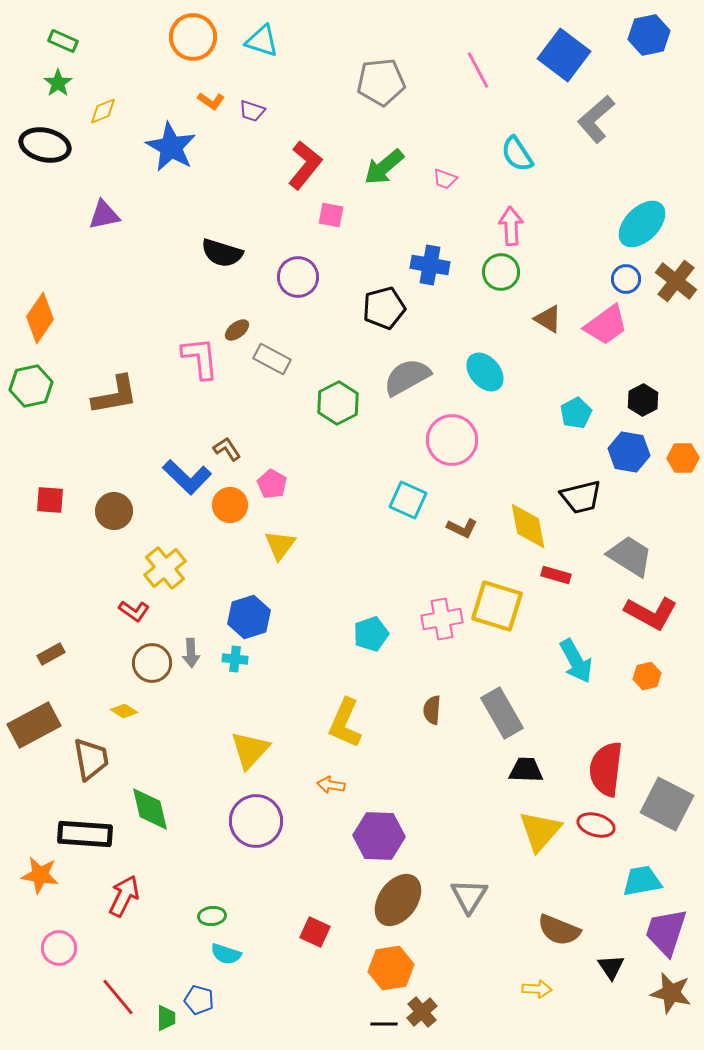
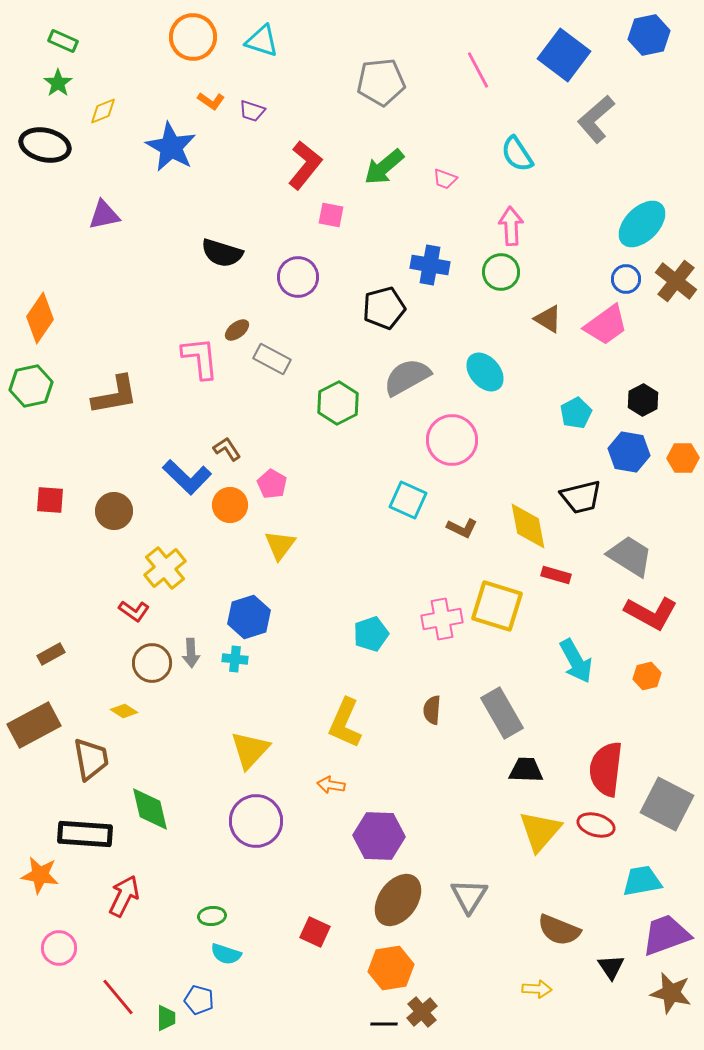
purple trapezoid at (666, 932): moved 3 px down; rotated 52 degrees clockwise
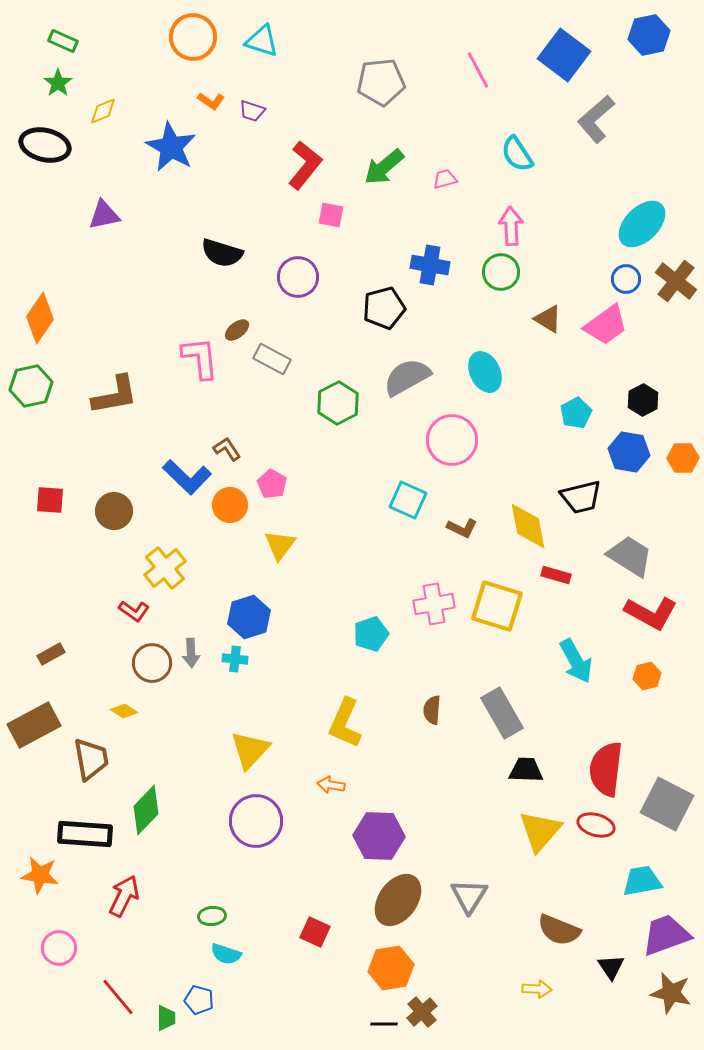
pink trapezoid at (445, 179): rotated 145 degrees clockwise
cyan ellipse at (485, 372): rotated 15 degrees clockwise
pink cross at (442, 619): moved 8 px left, 15 px up
green diamond at (150, 809): moved 4 px left, 1 px down; rotated 57 degrees clockwise
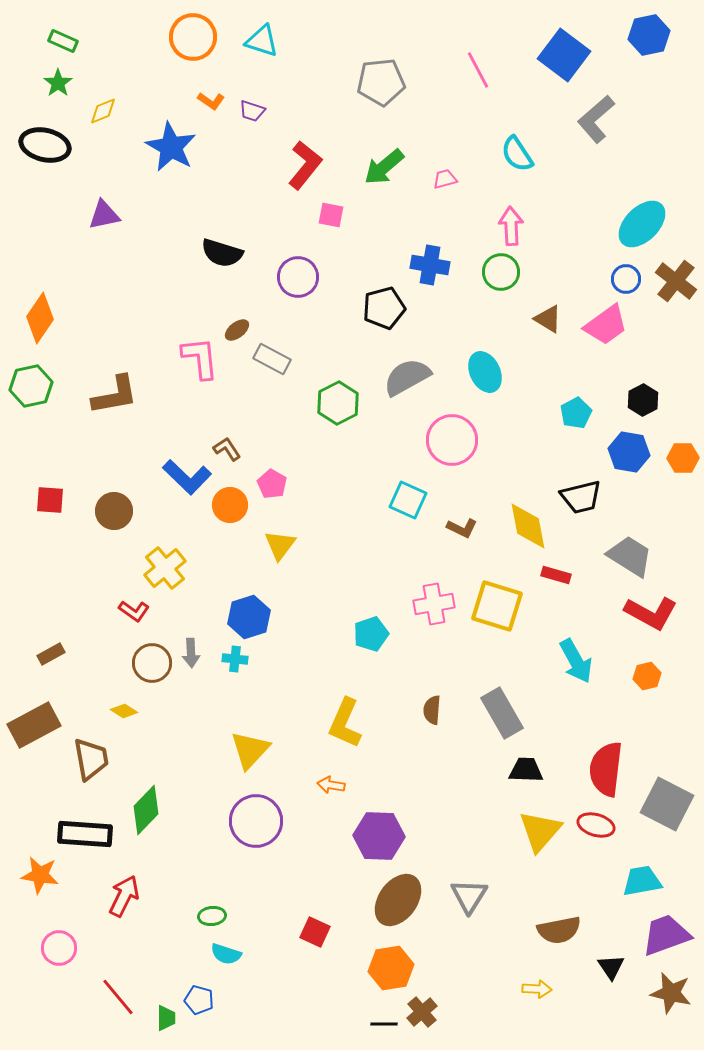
brown semicircle at (559, 930): rotated 33 degrees counterclockwise
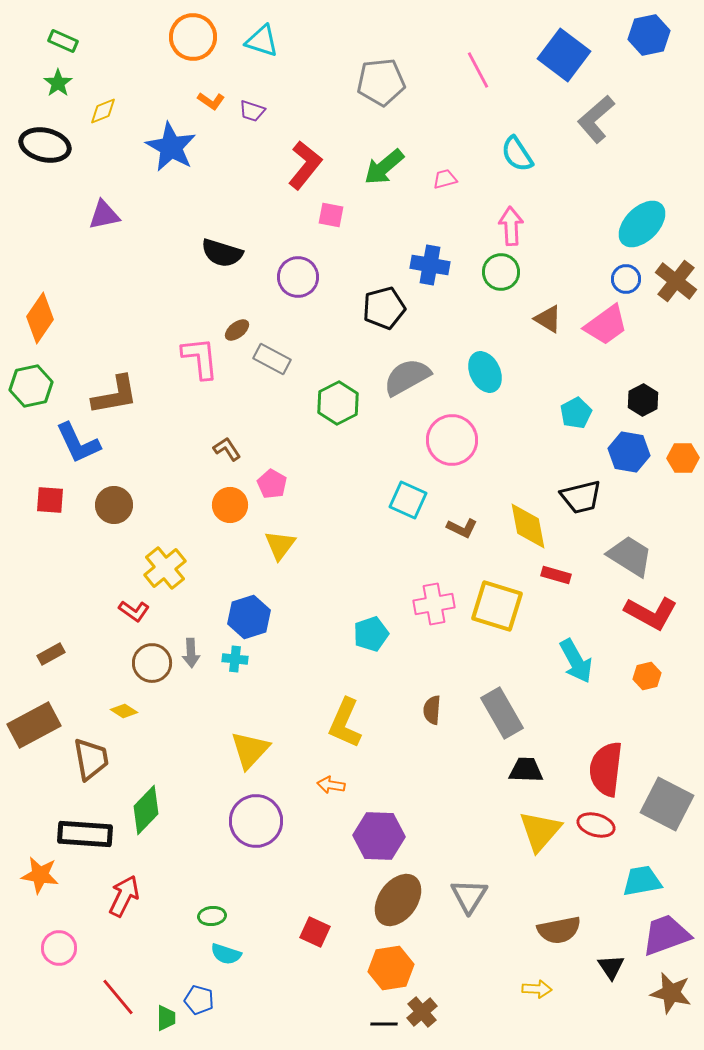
blue L-shape at (187, 477): moved 109 px left, 34 px up; rotated 21 degrees clockwise
brown circle at (114, 511): moved 6 px up
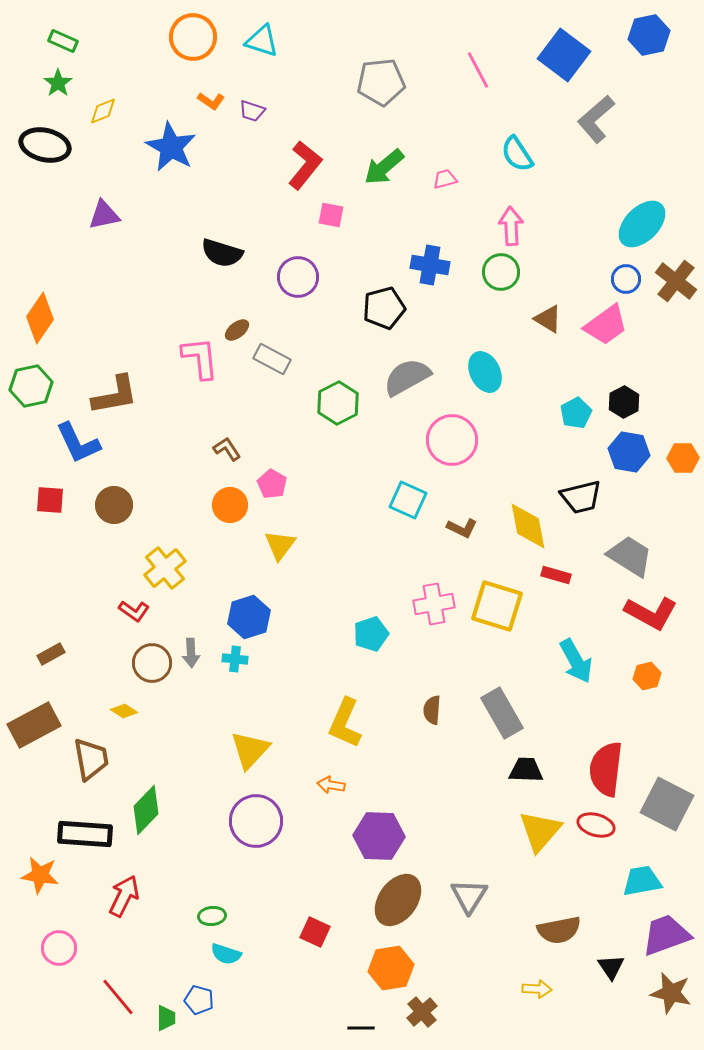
black hexagon at (643, 400): moved 19 px left, 2 px down
black line at (384, 1024): moved 23 px left, 4 px down
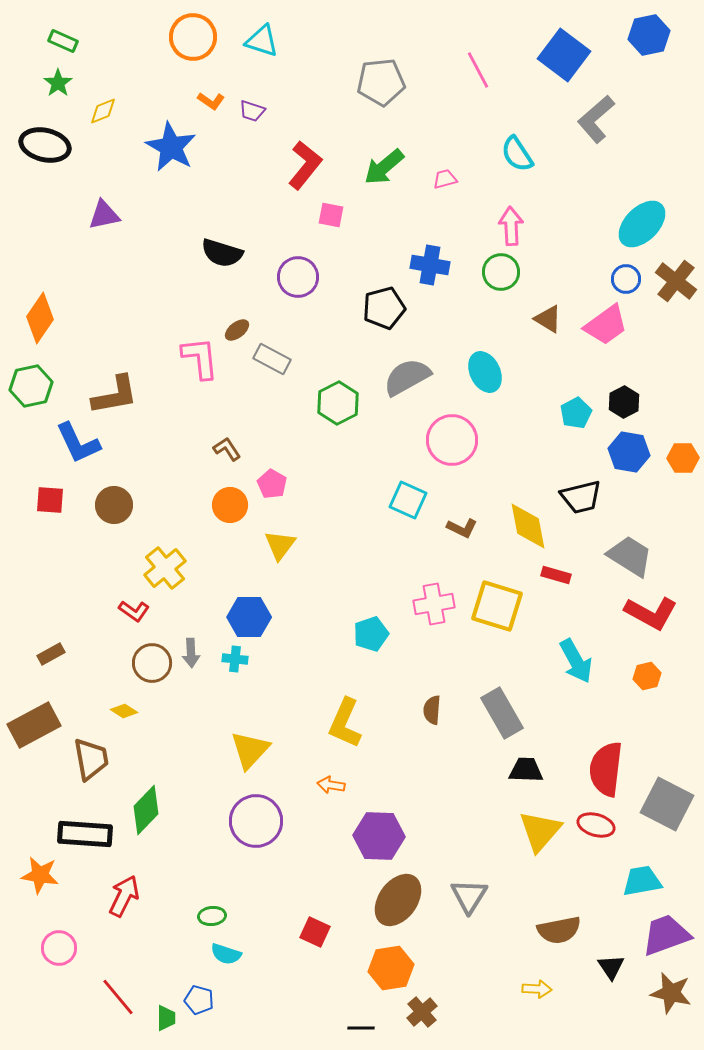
blue hexagon at (249, 617): rotated 18 degrees clockwise
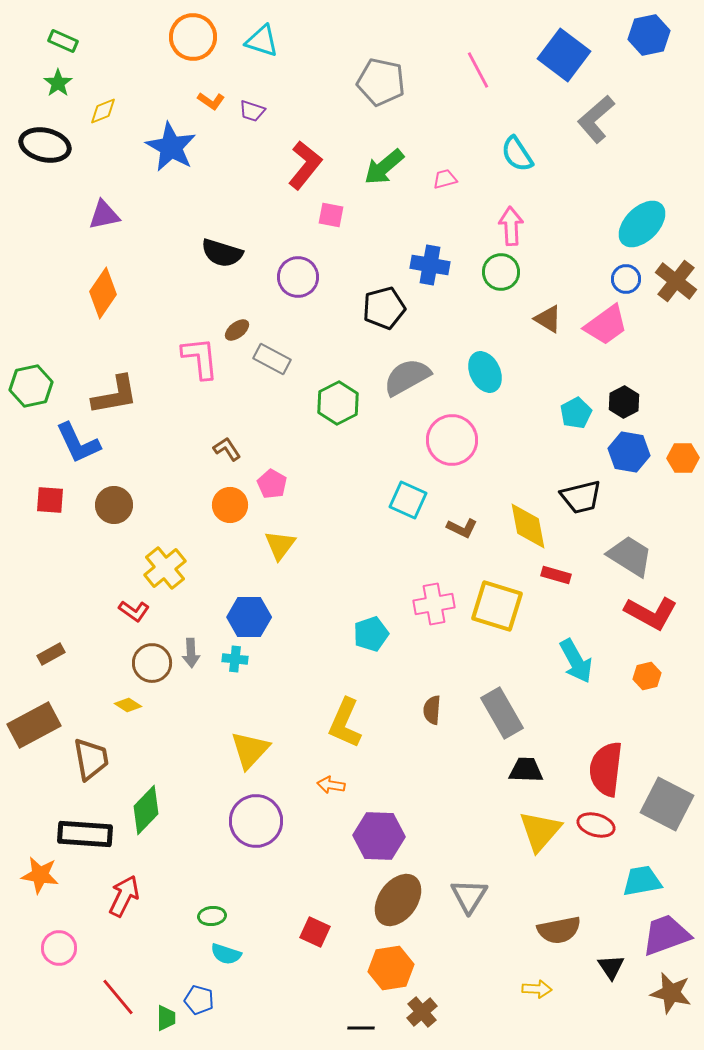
gray pentagon at (381, 82): rotated 18 degrees clockwise
orange diamond at (40, 318): moved 63 px right, 25 px up
yellow diamond at (124, 711): moved 4 px right, 6 px up
